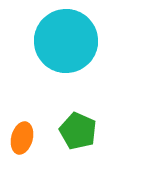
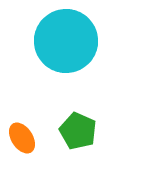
orange ellipse: rotated 48 degrees counterclockwise
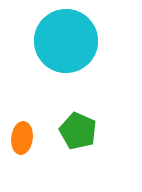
orange ellipse: rotated 40 degrees clockwise
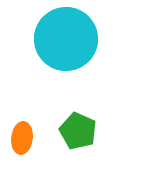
cyan circle: moved 2 px up
